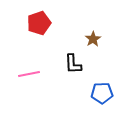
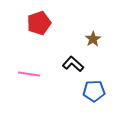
black L-shape: rotated 135 degrees clockwise
pink line: rotated 20 degrees clockwise
blue pentagon: moved 8 px left, 2 px up
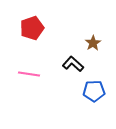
red pentagon: moved 7 px left, 5 px down
brown star: moved 4 px down
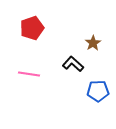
blue pentagon: moved 4 px right
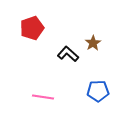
black L-shape: moved 5 px left, 10 px up
pink line: moved 14 px right, 23 px down
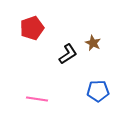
brown star: rotated 14 degrees counterclockwise
black L-shape: rotated 105 degrees clockwise
pink line: moved 6 px left, 2 px down
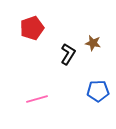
brown star: rotated 14 degrees counterclockwise
black L-shape: rotated 25 degrees counterclockwise
pink line: rotated 25 degrees counterclockwise
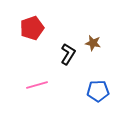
pink line: moved 14 px up
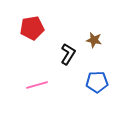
red pentagon: rotated 10 degrees clockwise
brown star: moved 1 px right, 3 px up
blue pentagon: moved 1 px left, 9 px up
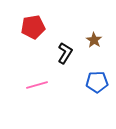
red pentagon: moved 1 px right, 1 px up
brown star: rotated 21 degrees clockwise
black L-shape: moved 3 px left, 1 px up
